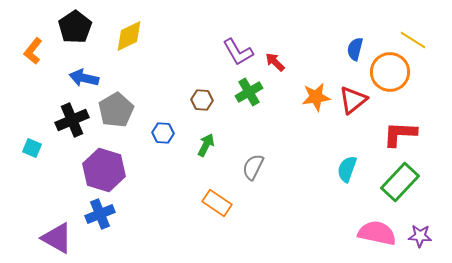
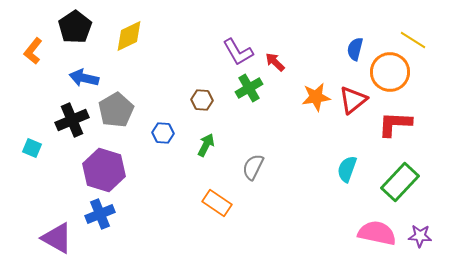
green cross: moved 4 px up
red L-shape: moved 5 px left, 10 px up
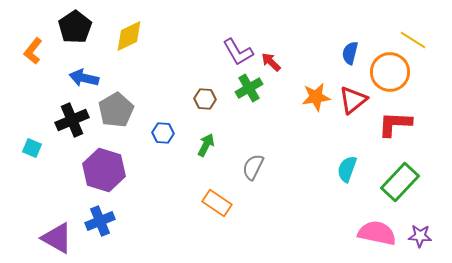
blue semicircle: moved 5 px left, 4 px down
red arrow: moved 4 px left
brown hexagon: moved 3 px right, 1 px up
blue cross: moved 7 px down
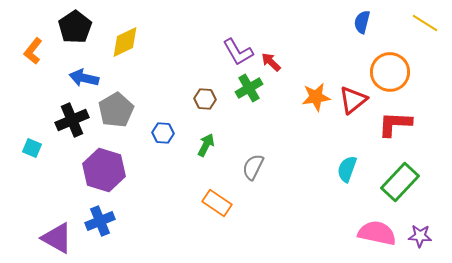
yellow diamond: moved 4 px left, 6 px down
yellow line: moved 12 px right, 17 px up
blue semicircle: moved 12 px right, 31 px up
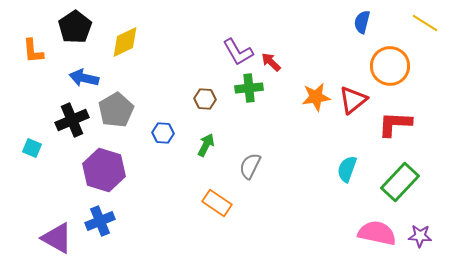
orange L-shape: rotated 44 degrees counterclockwise
orange circle: moved 6 px up
green cross: rotated 24 degrees clockwise
gray semicircle: moved 3 px left, 1 px up
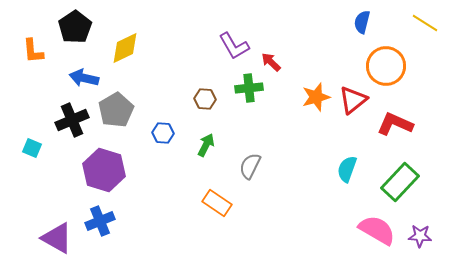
yellow diamond: moved 6 px down
purple L-shape: moved 4 px left, 6 px up
orange circle: moved 4 px left
orange star: rotated 8 degrees counterclockwise
red L-shape: rotated 21 degrees clockwise
pink semicircle: moved 3 px up; rotated 18 degrees clockwise
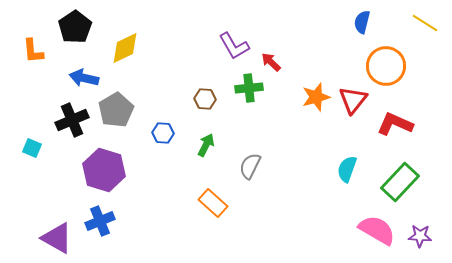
red triangle: rotated 12 degrees counterclockwise
orange rectangle: moved 4 px left; rotated 8 degrees clockwise
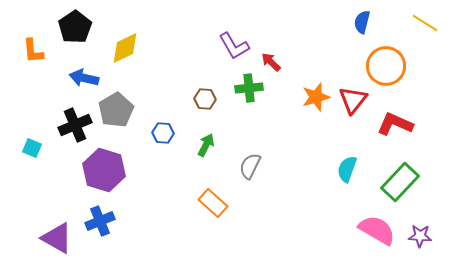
black cross: moved 3 px right, 5 px down
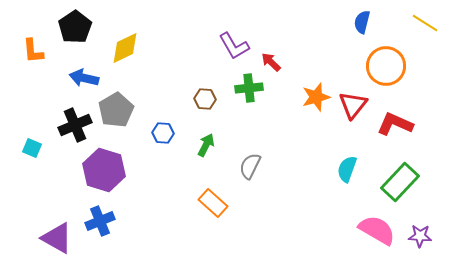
red triangle: moved 5 px down
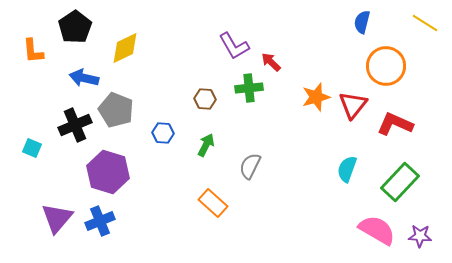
gray pentagon: rotated 20 degrees counterclockwise
purple hexagon: moved 4 px right, 2 px down
purple triangle: moved 20 px up; rotated 40 degrees clockwise
